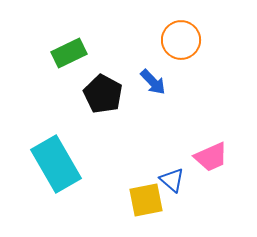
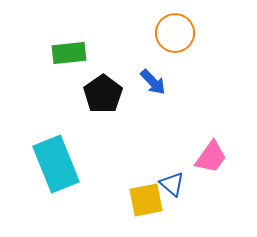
orange circle: moved 6 px left, 7 px up
green rectangle: rotated 20 degrees clockwise
black pentagon: rotated 9 degrees clockwise
pink trapezoid: rotated 30 degrees counterclockwise
cyan rectangle: rotated 8 degrees clockwise
blue triangle: moved 4 px down
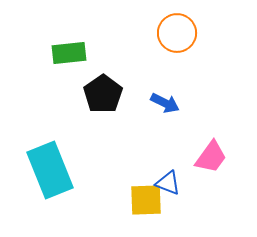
orange circle: moved 2 px right
blue arrow: moved 12 px right, 21 px down; rotated 20 degrees counterclockwise
cyan rectangle: moved 6 px left, 6 px down
blue triangle: moved 4 px left, 1 px up; rotated 20 degrees counterclockwise
yellow square: rotated 9 degrees clockwise
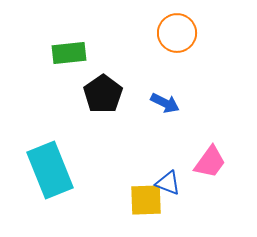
pink trapezoid: moved 1 px left, 5 px down
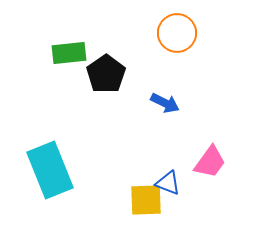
black pentagon: moved 3 px right, 20 px up
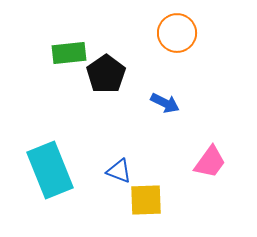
blue triangle: moved 49 px left, 12 px up
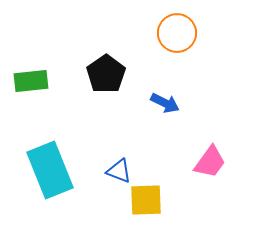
green rectangle: moved 38 px left, 28 px down
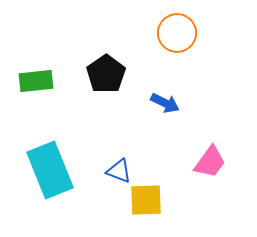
green rectangle: moved 5 px right
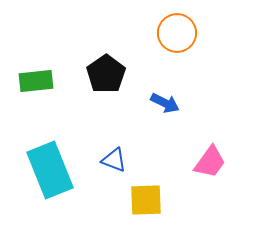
blue triangle: moved 5 px left, 11 px up
